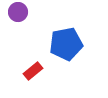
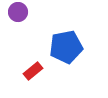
blue pentagon: moved 3 px down
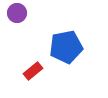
purple circle: moved 1 px left, 1 px down
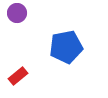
red rectangle: moved 15 px left, 5 px down
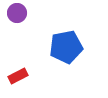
red rectangle: rotated 12 degrees clockwise
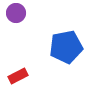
purple circle: moved 1 px left
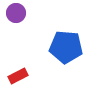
blue pentagon: rotated 16 degrees clockwise
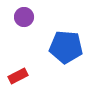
purple circle: moved 8 px right, 4 px down
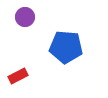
purple circle: moved 1 px right
